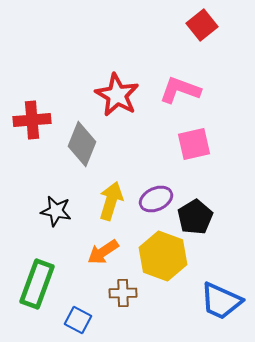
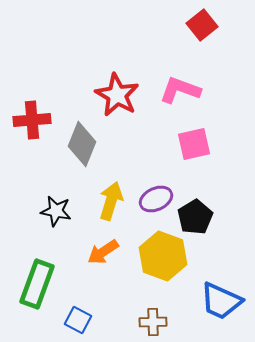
brown cross: moved 30 px right, 29 px down
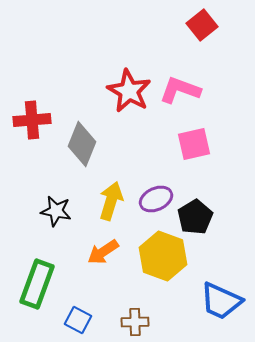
red star: moved 12 px right, 4 px up
brown cross: moved 18 px left
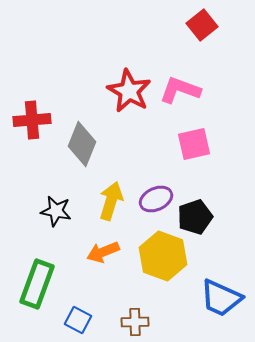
black pentagon: rotated 12 degrees clockwise
orange arrow: rotated 12 degrees clockwise
blue trapezoid: moved 3 px up
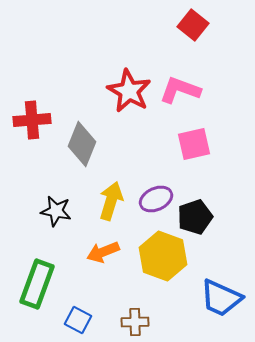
red square: moved 9 px left; rotated 12 degrees counterclockwise
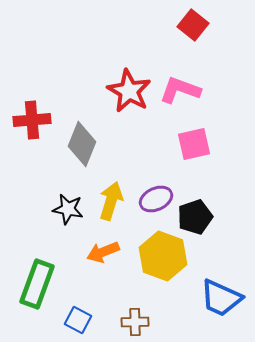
black star: moved 12 px right, 2 px up
